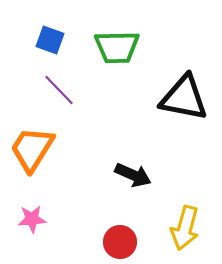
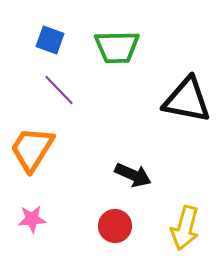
black triangle: moved 3 px right, 2 px down
red circle: moved 5 px left, 16 px up
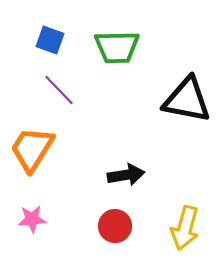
black arrow: moved 7 px left; rotated 33 degrees counterclockwise
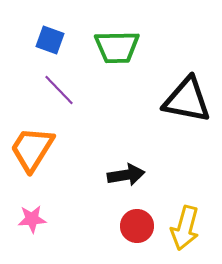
red circle: moved 22 px right
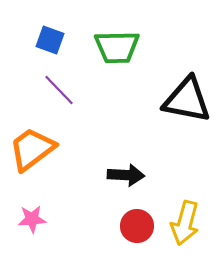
orange trapezoid: rotated 21 degrees clockwise
black arrow: rotated 12 degrees clockwise
yellow arrow: moved 5 px up
